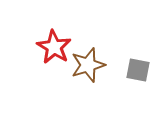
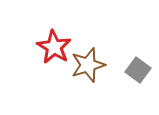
gray square: rotated 25 degrees clockwise
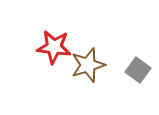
red star: rotated 24 degrees counterclockwise
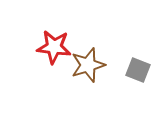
gray square: rotated 15 degrees counterclockwise
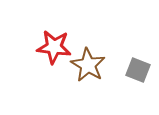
brown star: rotated 24 degrees counterclockwise
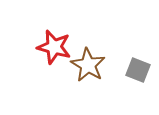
red star: rotated 8 degrees clockwise
